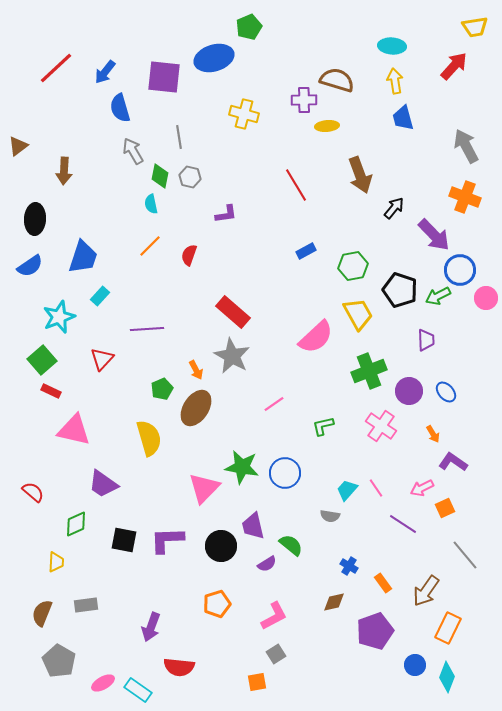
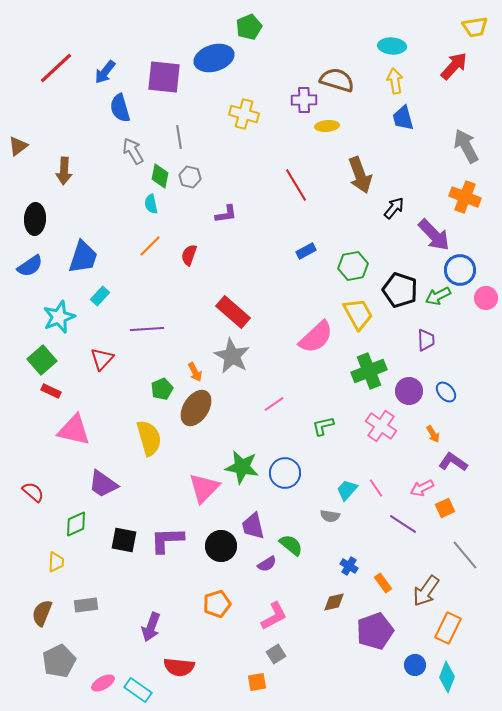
orange arrow at (196, 370): moved 1 px left, 2 px down
gray pentagon at (59, 661): rotated 16 degrees clockwise
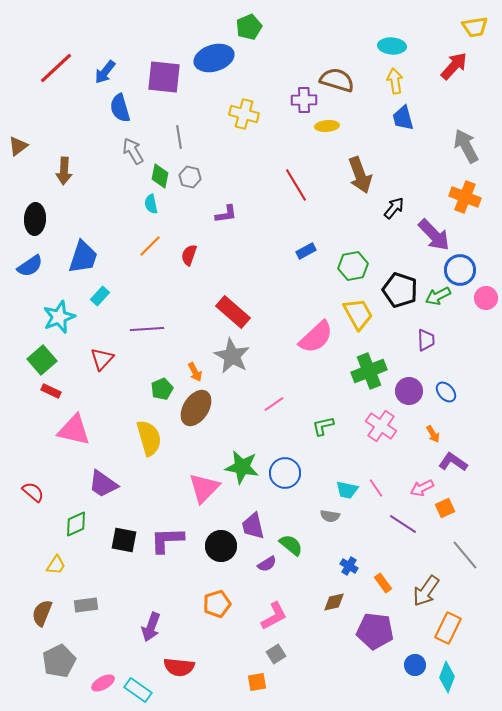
cyan trapezoid at (347, 490): rotated 120 degrees counterclockwise
yellow trapezoid at (56, 562): moved 3 px down; rotated 30 degrees clockwise
purple pentagon at (375, 631): rotated 27 degrees clockwise
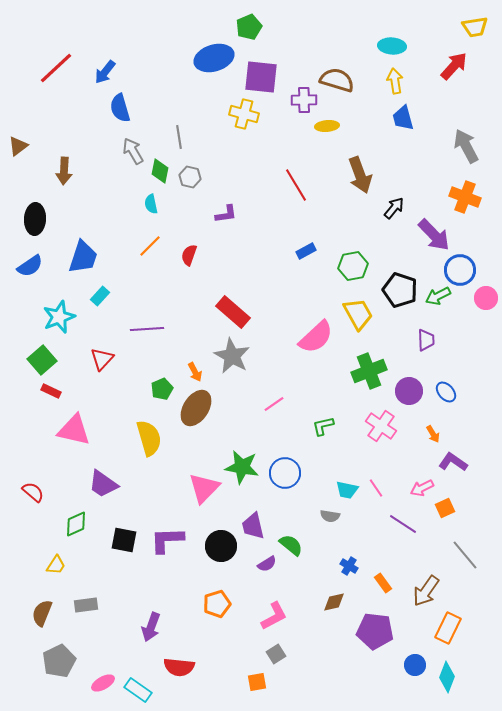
purple square at (164, 77): moved 97 px right
green diamond at (160, 176): moved 5 px up
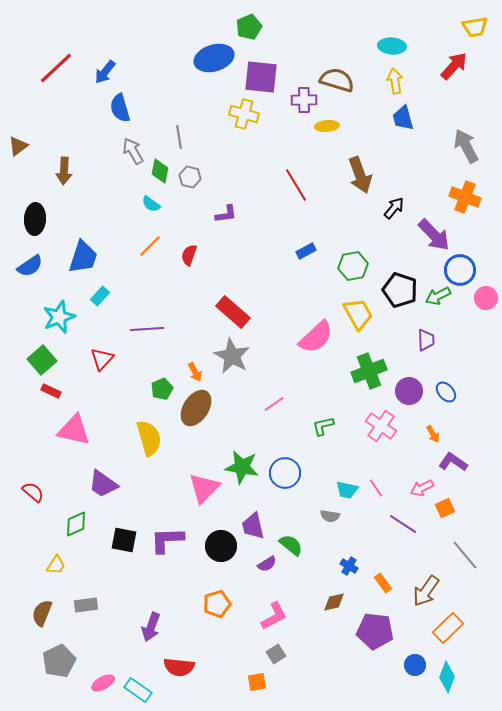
cyan semicircle at (151, 204): rotated 42 degrees counterclockwise
orange rectangle at (448, 628): rotated 20 degrees clockwise
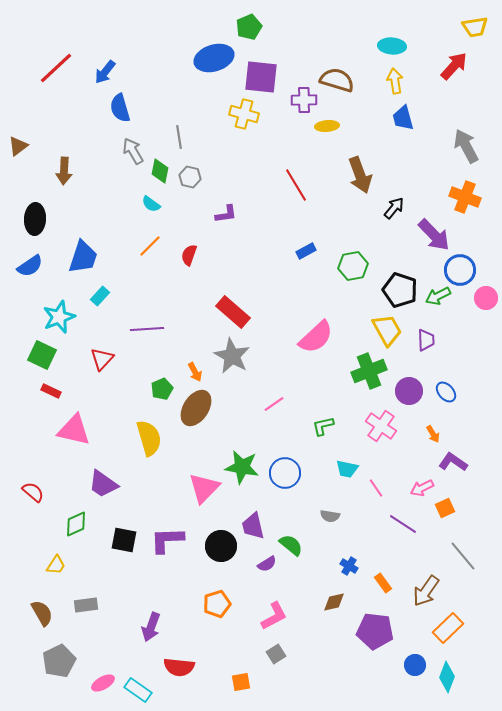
yellow trapezoid at (358, 314): moved 29 px right, 16 px down
green square at (42, 360): moved 5 px up; rotated 24 degrees counterclockwise
cyan trapezoid at (347, 490): moved 21 px up
gray line at (465, 555): moved 2 px left, 1 px down
brown semicircle at (42, 613): rotated 128 degrees clockwise
orange square at (257, 682): moved 16 px left
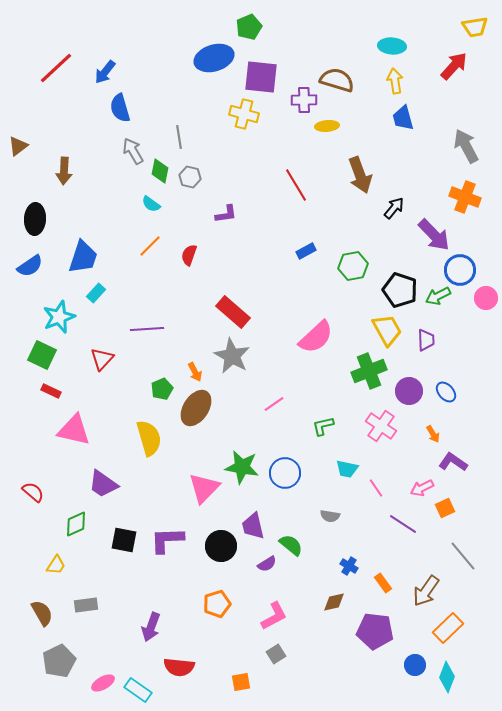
cyan rectangle at (100, 296): moved 4 px left, 3 px up
